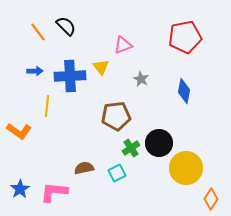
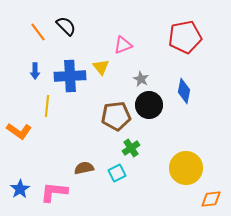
blue arrow: rotated 91 degrees clockwise
black circle: moved 10 px left, 38 px up
orange diamond: rotated 50 degrees clockwise
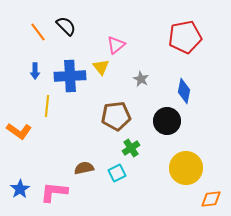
pink triangle: moved 7 px left; rotated 18 degrees counterclockwise
black circle: moved 18 px right, 16 px down
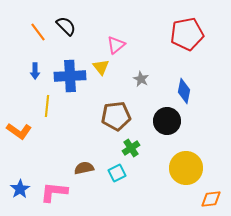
red pentagon: moved 2 px right, 3 px up
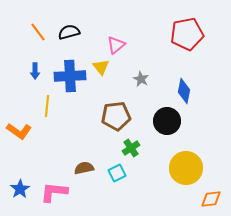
black semicircle: moved 3 px right, 6 px down; rotated 60 degrees counterclockwise
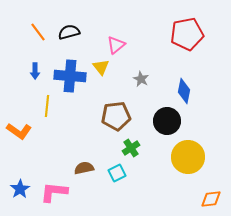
blue cross: rotated 8 degrees clockwise
yellow circle: moved 2 px right, 11 px up
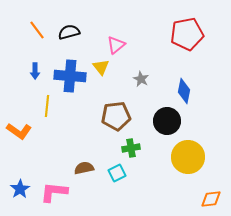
orange line: moved 1 px left, 2 px up
green cross: rotated 24 degrees clockwise
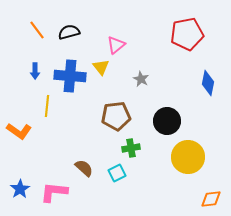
blue diamond: moved 24 px right, 8 px up
brown semicircle: rotated 54 degrees clockwise
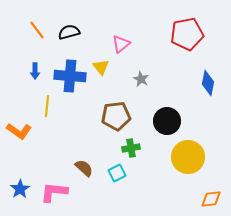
pink triangle: moved 5 px right, 1 px up
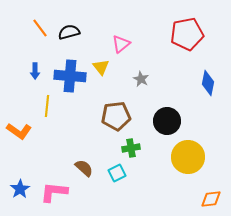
orange line: moved 3 px right, 2 px up
